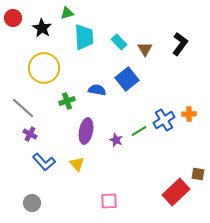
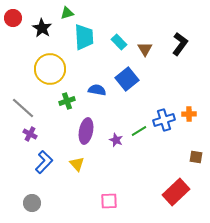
yellow circle: moved 6 px right, 1 px down
blue cross: rotated 15 degrees clockwise
blue L-shape: rotated 95 degrees counterclockwise
brown square: moved 2 px left, 17 px up
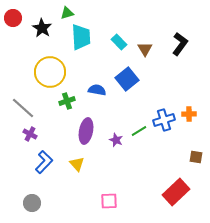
cyan trapezoid: moved 3 px left
yellow circle: moved 3 px down
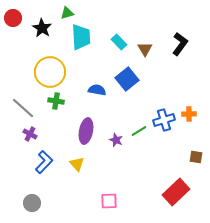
green cross: moved 11 px left; rotated 28 degrees clockwise
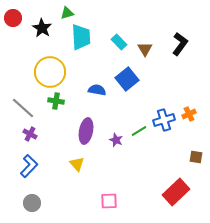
orange cross: rotated 24 degrees counterclockwise
blue L-shape: moved 15 px left, 4 px down
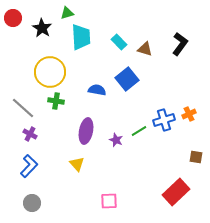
brown triangle: rotated 42 degrees counterclockwise
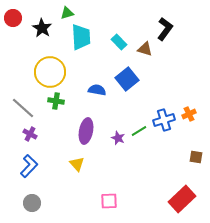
black L-shape: moved 15 px left, 15 px up
purple star: moved 2 px right, 2 px up
red rectangle: moved 6 px right, 7 px down
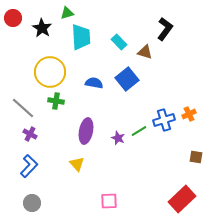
brown triangle: moved 3 px down
blue semicircle: moved 3 px left, 7 px up
